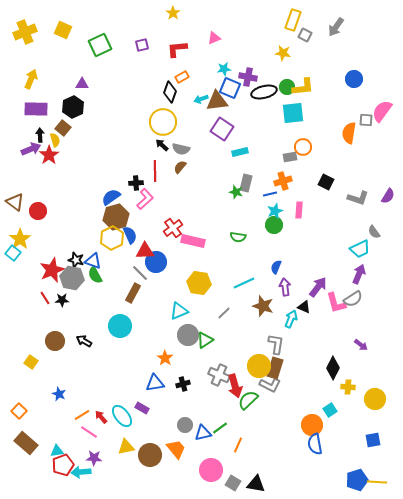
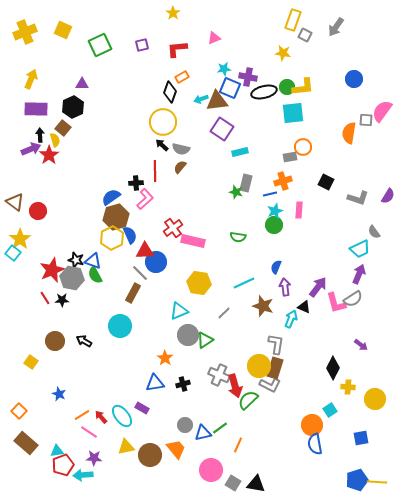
blue square at (373, 440): moved 12 px left, 2 px up
cyan arrow at (81, 472): moved 2 px right, 3 px down
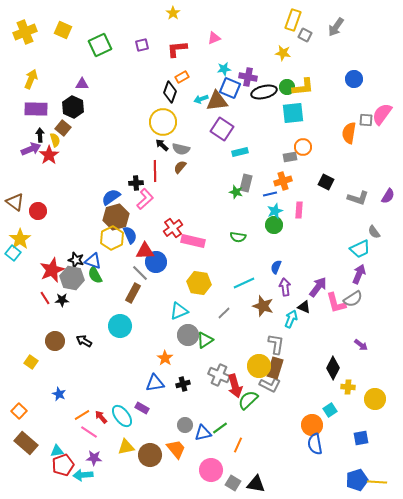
black hexagon at (73, 107): rotated 10 degrees counterclockwise
pink semicircle at (382, 111): moved 3 px down
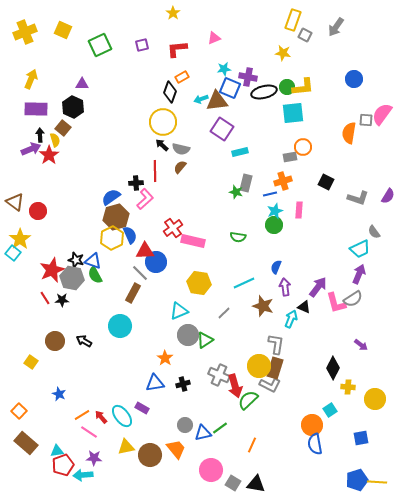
orange line at (238, 445): moved 14 px right
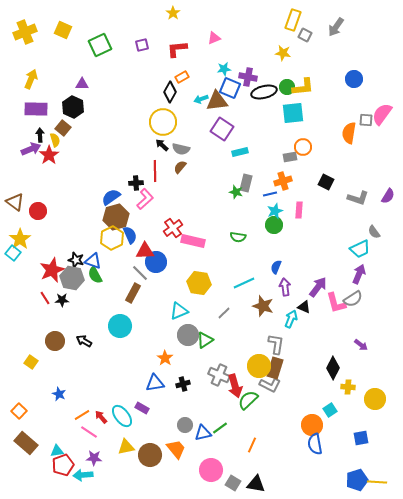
black diamond at (170, 92): rotated 10 degrees clockwise
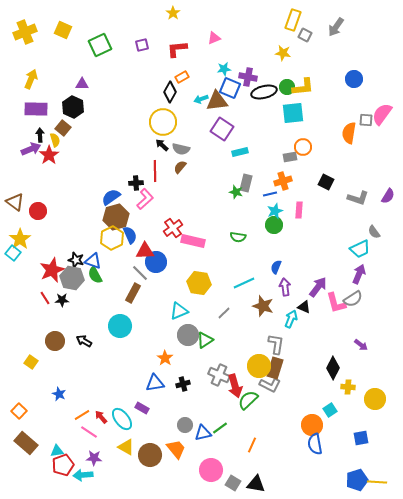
cyan ellipse at (122, 416): moved 3 px down
yellow triangle at (126, 447): rotated 42 degrees clockwise
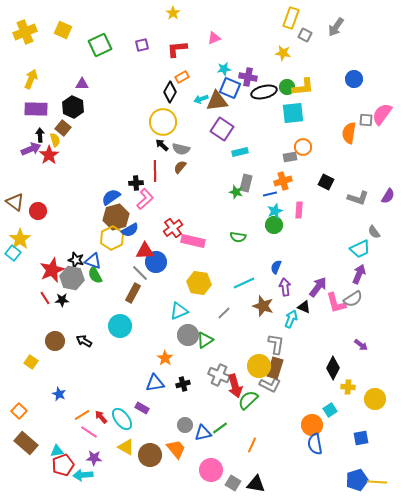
yellow rectangle at (293, 20): moved 2 px left, 2 px up
blue semicircle at (130, 235): moved 5 px up; rotated 84 degrees clockwise
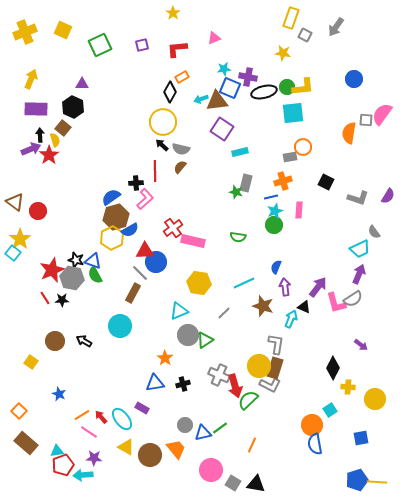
blue line at (270, 194): moved 1 px right, 3 px down
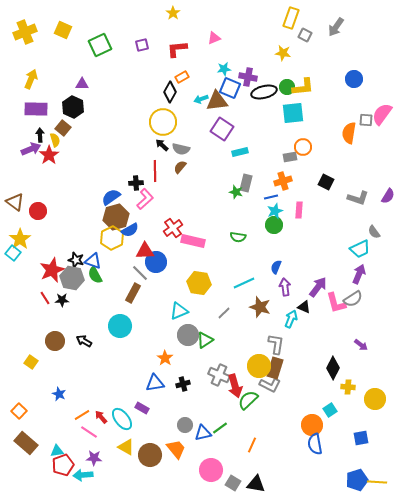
brown star at (263, 306): moved 3 px left, 1 px down
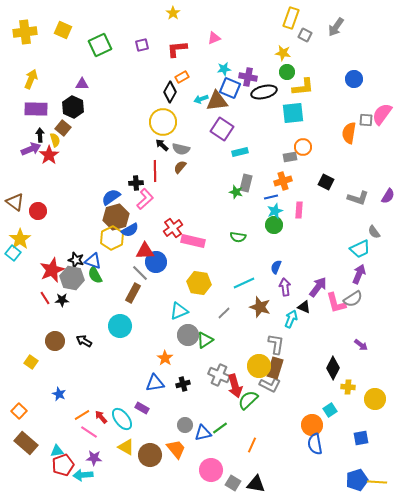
yellow cross at (25, 32): rotated 15 degrees clockwise
green circle at (287, 87): moved 15 px up
